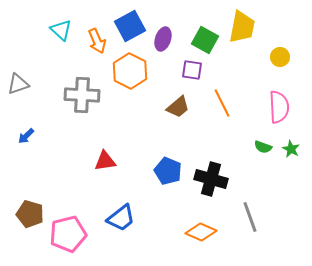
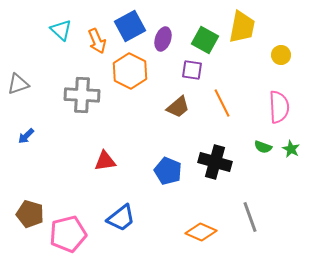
yellow circle: moved 1 px right, 2 px up
black cross: moved 4 px right, 17 px up
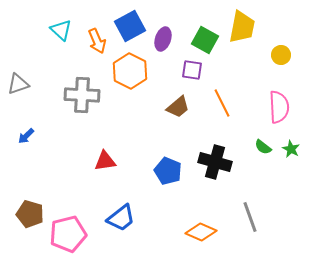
green semicircle: rotated 18 degrees clockwise
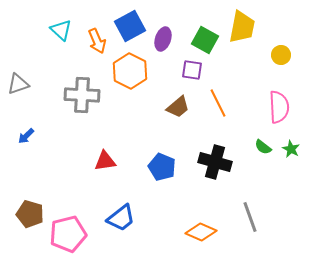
orange line: moved 4 px left
blue pentagon: moved 6 px left, 4 px up
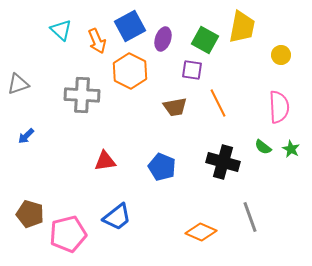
brown trapezoid: moved 3 px left; rotated 30 degrees clockwise
black cross: moved 8 px right
blue trapezoid: moved 4 px left, 1 px up
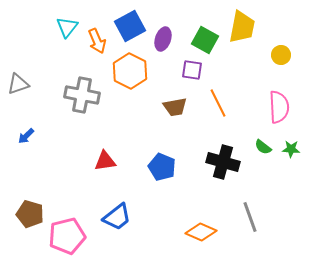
cyan triangle: moved 6 px right, 3 px up; rotated 25 degrees clockwise
gray cross: rotated 8 degrees clockwise
green star: rotated 24 degrees counterclockwise
pink pentagon: moved 1 px left, 2 px down
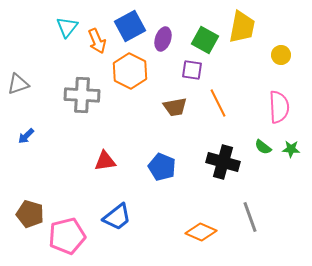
gray cross: rotated 8 degrees counterclockwise
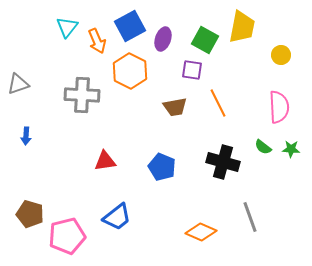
blue arrow: rotated 42 degrees counterclockwise
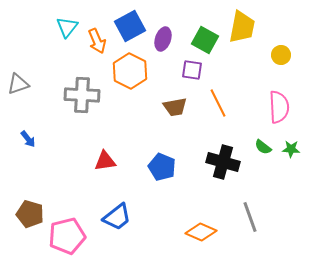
blue arrow: moved 2 px right, 3 px down; rotated 42 degrees counterclockwise
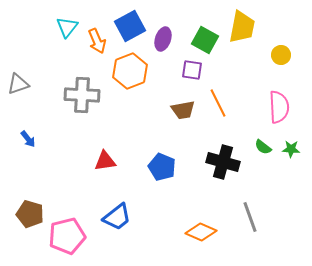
orange hexagon: rotated 12 degrees clockwise
brown trapezoid: moved 8 px right, 3 px down
